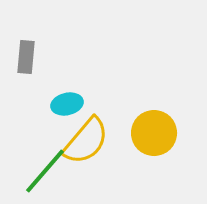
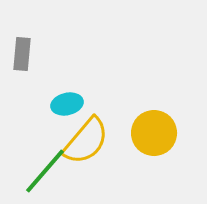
gray rectangle: moved 4 px left, 3 px up
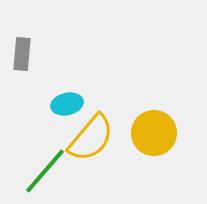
yellow semicircle: moved 5 px right, 3 px up
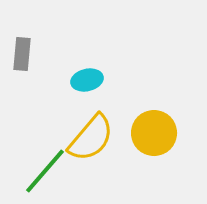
cyan ellipse: moved 20 px right, 24 px up
